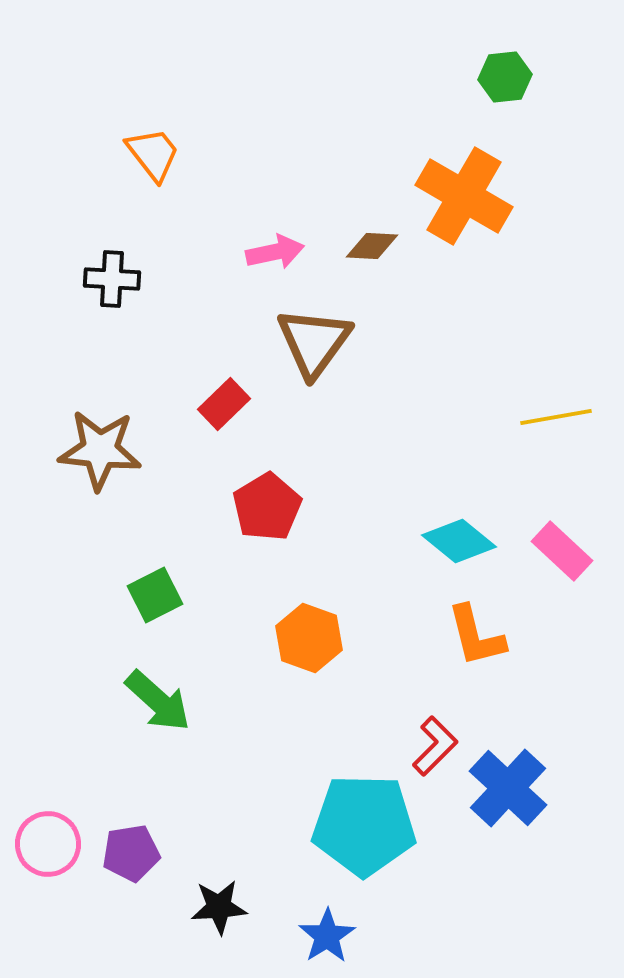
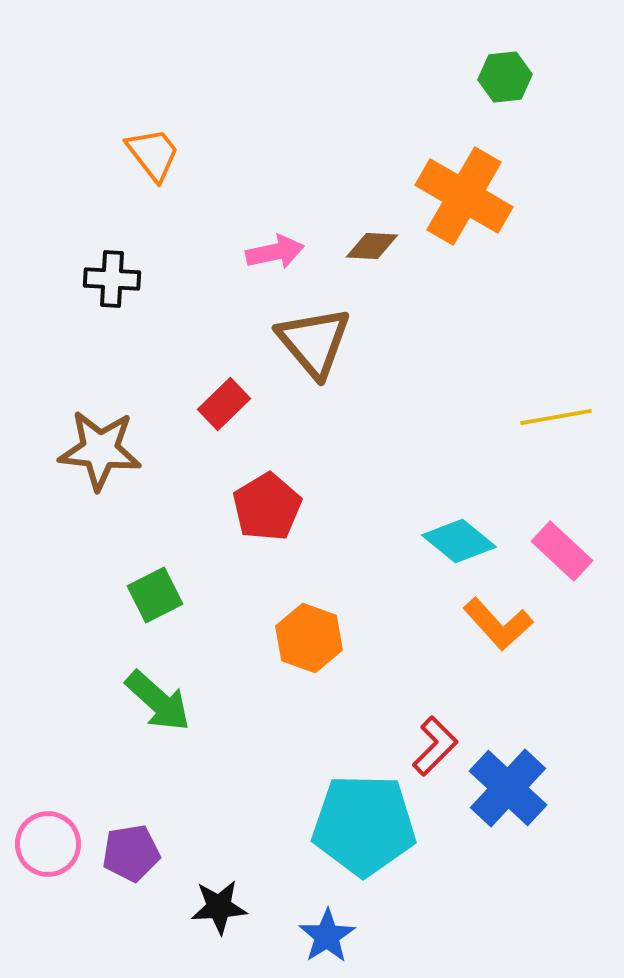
brown triangle: rotated 16 degrees counterclockwise
orange L-shape: moved 22 px right, 12 px up; rotated 28 degrees counterclockwise
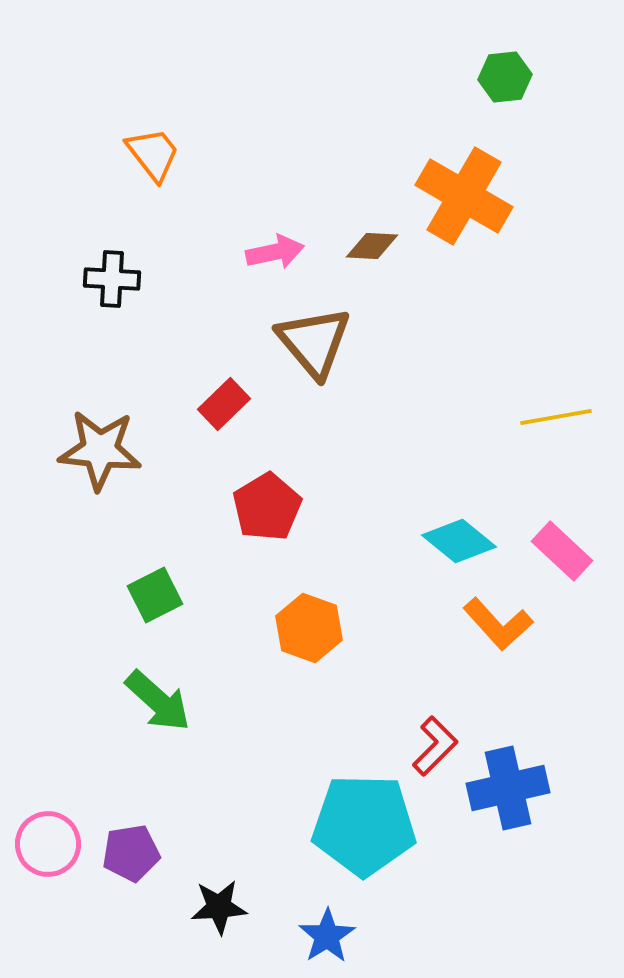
orange hexagon: moved 10 px up
blue cross: rotated 34 degrees clockwise
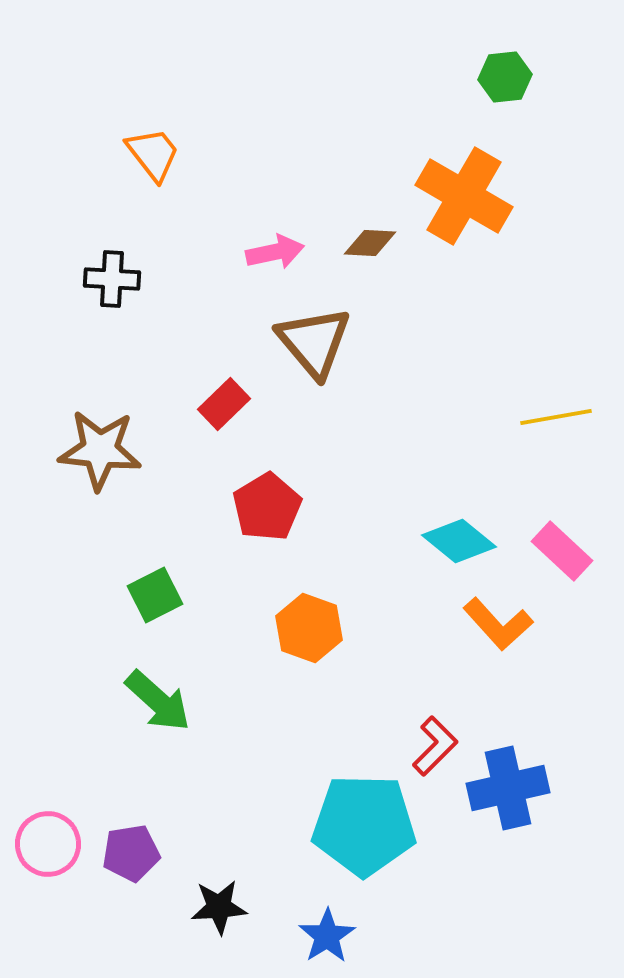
brown diamond: moved 2 px left, 3 px up
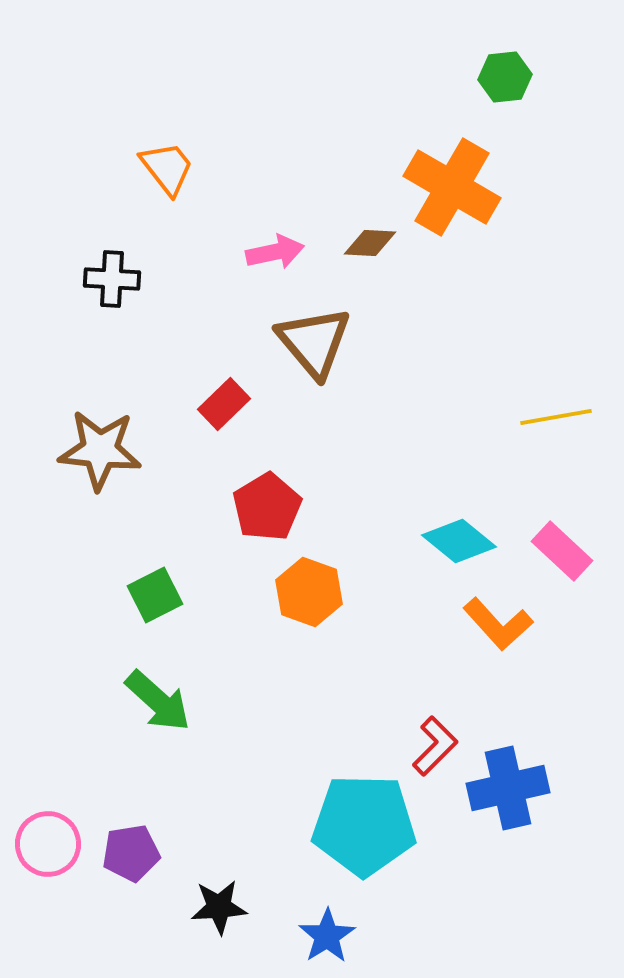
orange trapezoid: moved 14 px right, 14 px down
orange cross: moved 12 px left, 9 px up
orange hexagon: moved 36 px up
